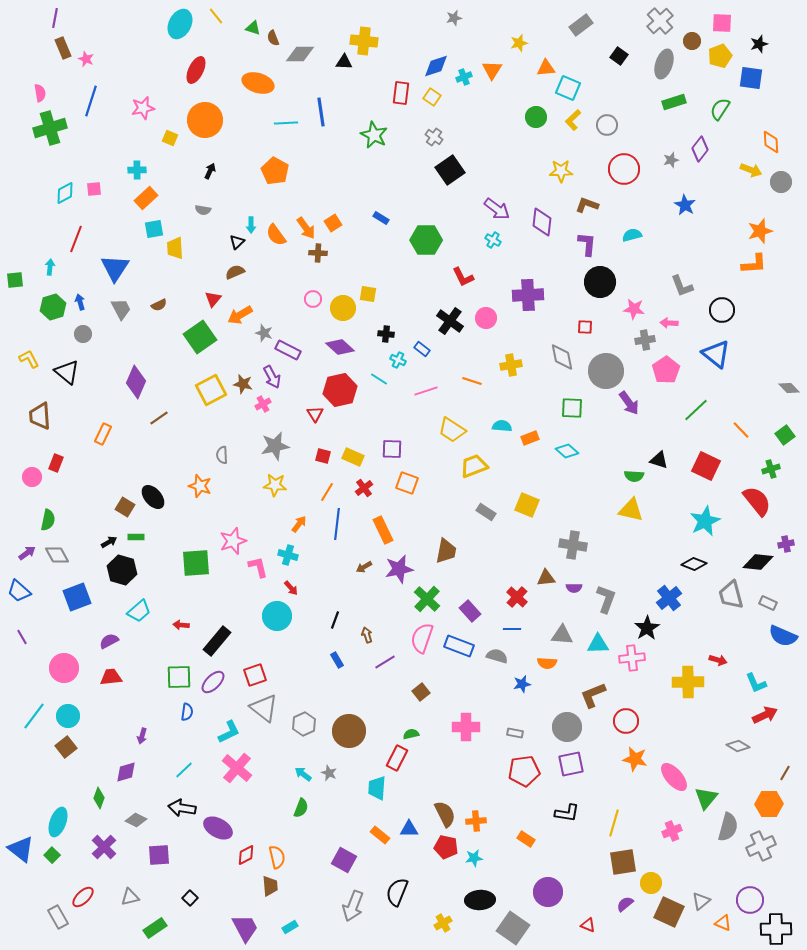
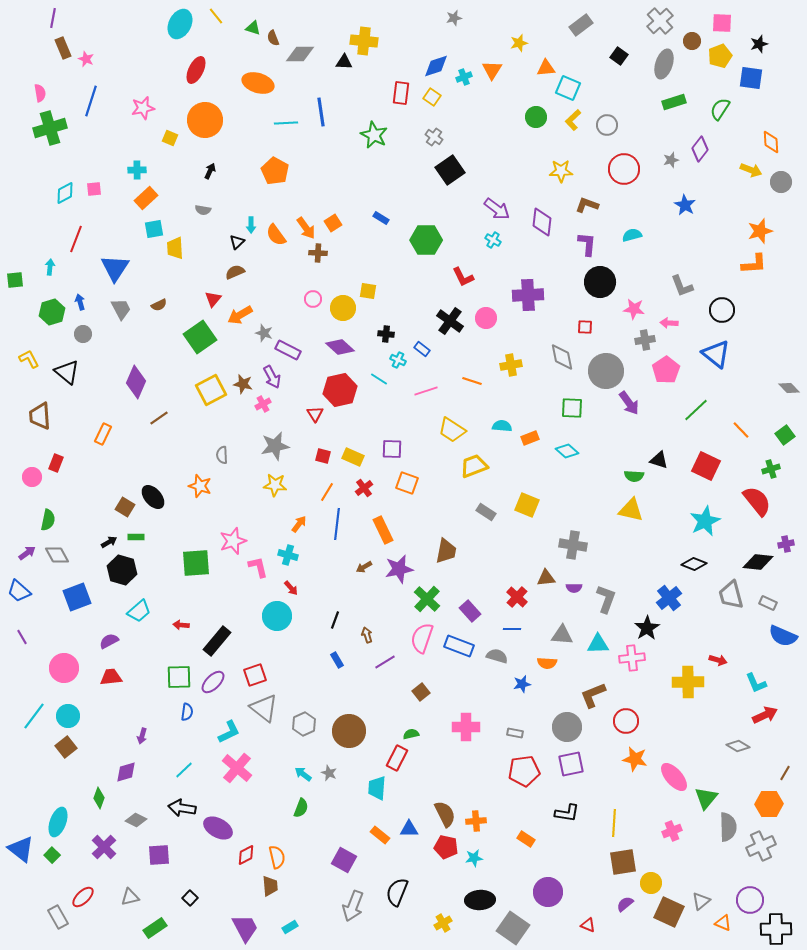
purple line at (55, 18): moved 2 px left
yellow square at (368, 294): moved 3 px up
green hexagon at (53, 307): moved 1 px left, 5 px down
yellow line at (614, 823): rotated 12 degrees counterclockwise
gray semicircle at (728, 827): rotated 16 degrees counterclockwise
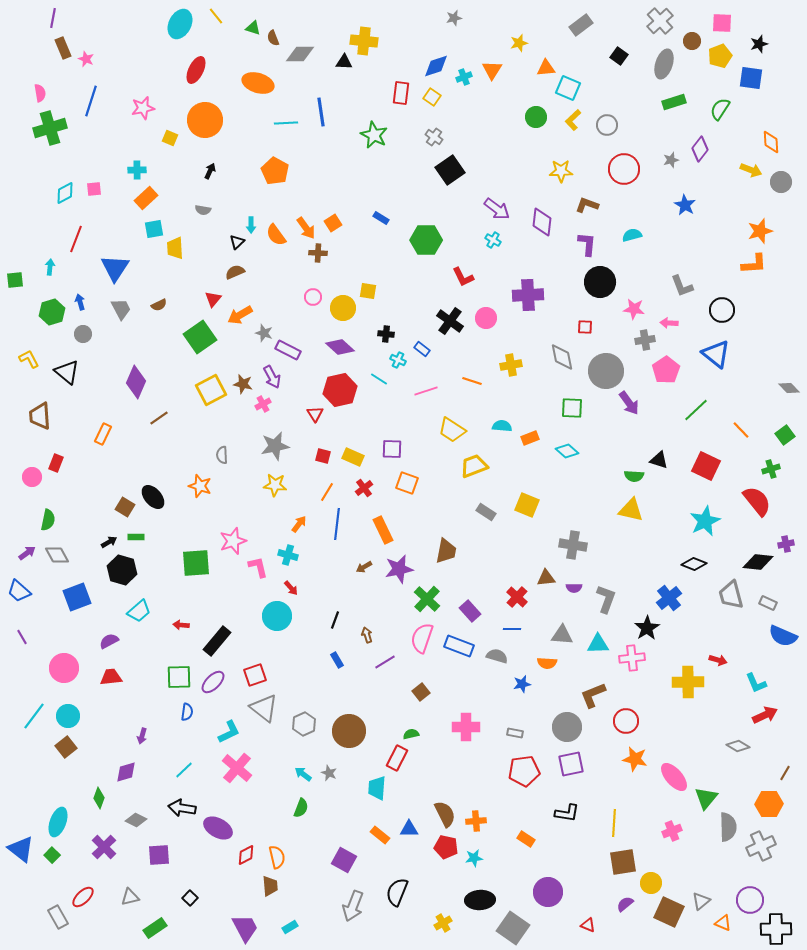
pink circle at (313, 299): moved 2 px up
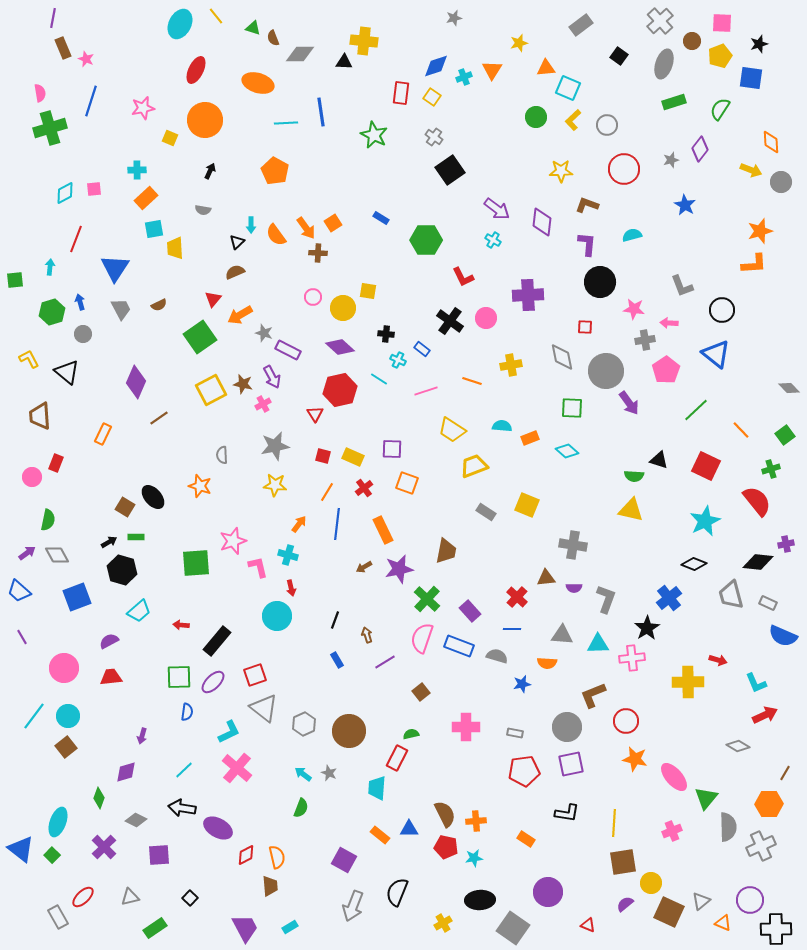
red arrow at (291, 588): rotated 28 degrees clockwise
